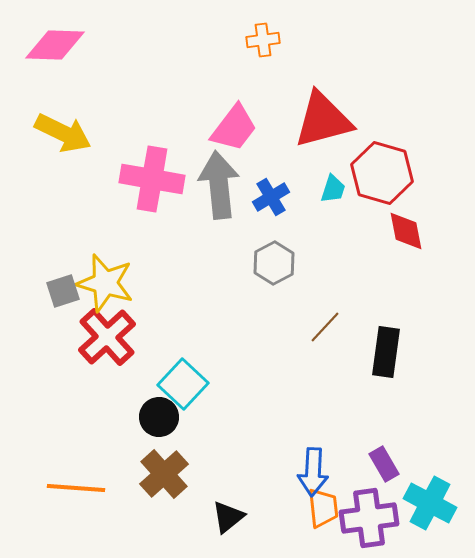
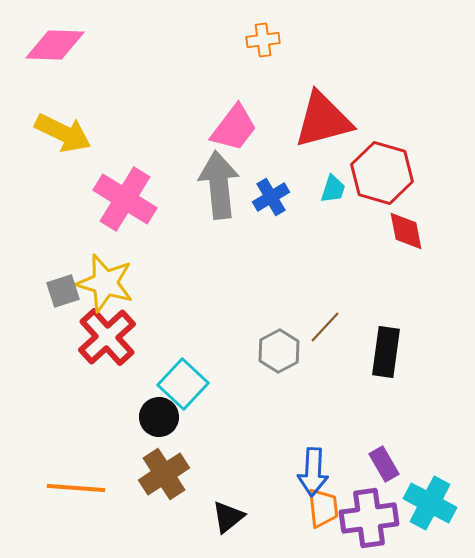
pink cross: moved 27 px left, 20 px down; rotated 22 degrees clockwise
gray hexagon: moved 5 px right, 88 px down
brown cross: rotated 9 degrees clockwise
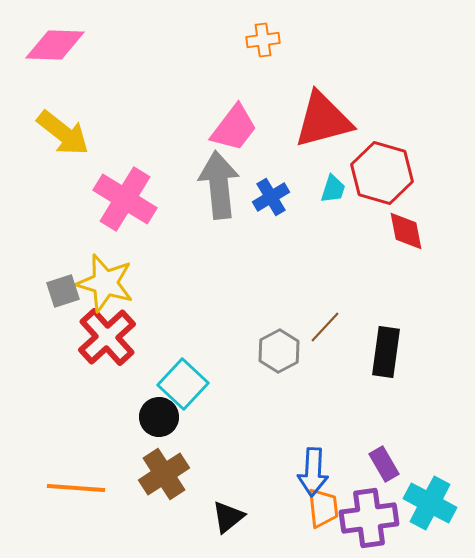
yellow arrow: rotated 12 degrees clockwise
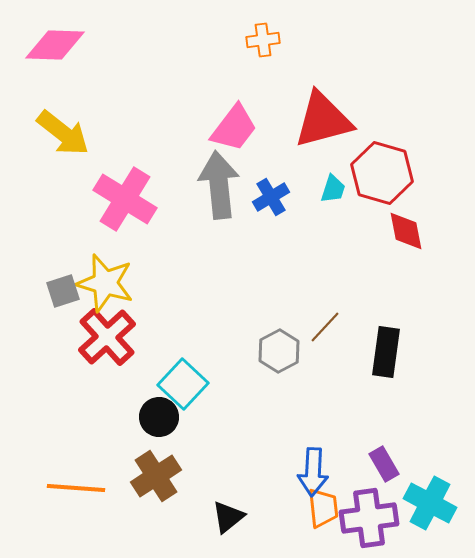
brown cross: moved 8 px left, 2 px down
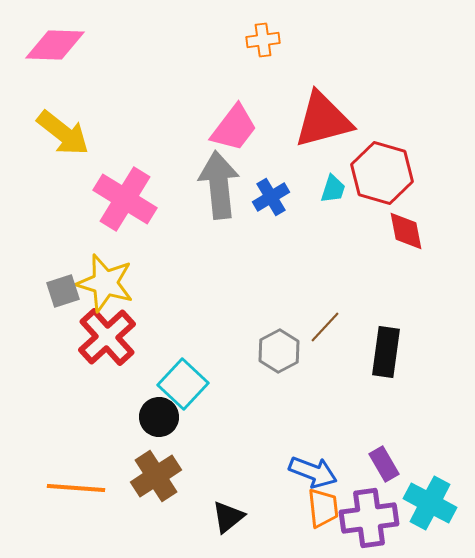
blue arrow: rotated 72 degrees counterclockwise
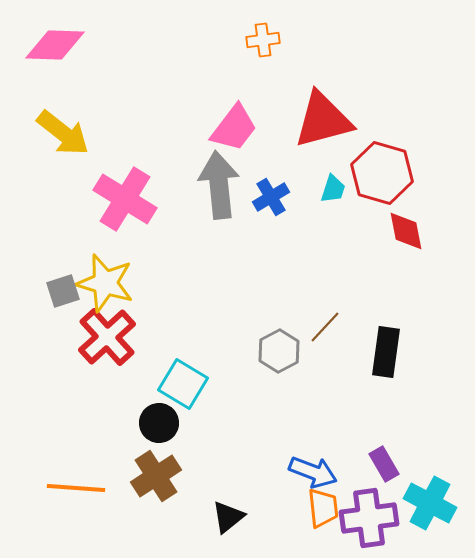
cyan square: rotated 12 degrees counterclockwise
black circle: moved 6 px down
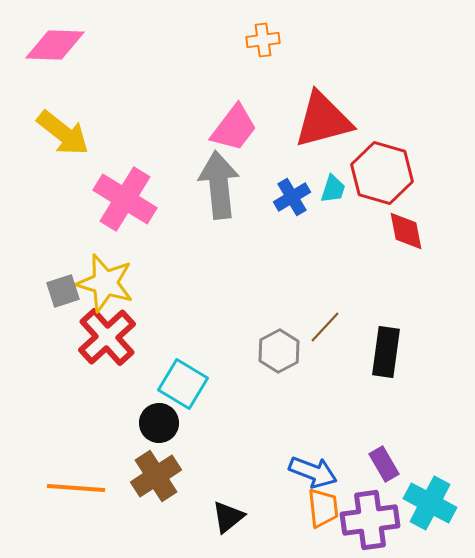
blue cross: moved 21 px right
purple cross: moved 1 px right, 2 px down
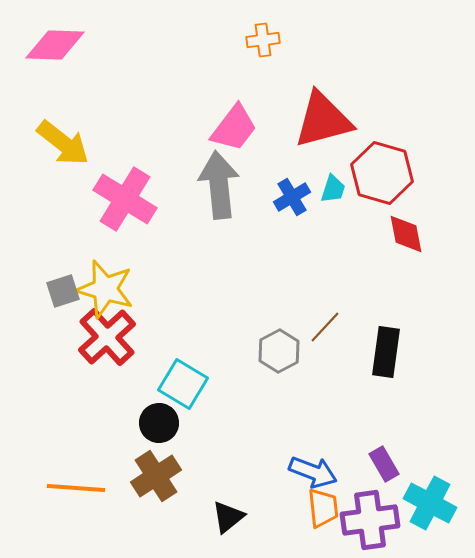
yellow arrow: moved 10 px down
red diamond: moved 3 px down
yellow star: moved 6 px down
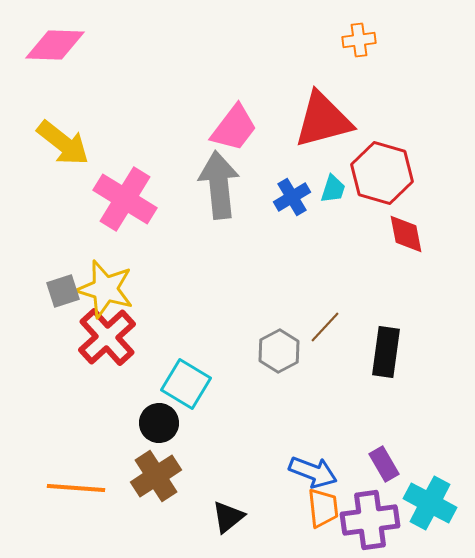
orange cross: moved 96 px right
cyan square: moved 3 px right
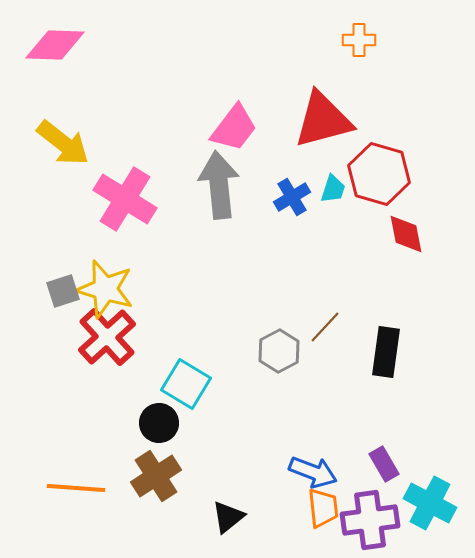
orange cross: rotated 8 degrees clockwise
red hexagon: moved 3 px left, 1 px down
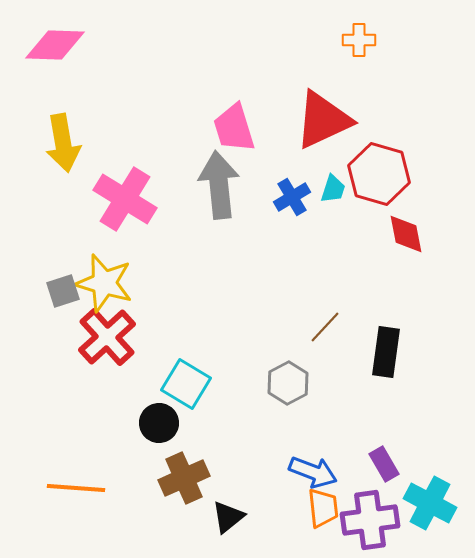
red triangle: rotated 10 degrees counterclockwise
pink trapezoid: rotated 126 degrees clockwise
yellow arrow: rotated 42 degrees clockwise
yellow star: moved 1 px left, 6 px up
gray hexagon: moved 9 px right, 32 px down
brown cross: moved 28 px right, 2 px down; rotated 9 degrees clockwise
